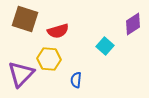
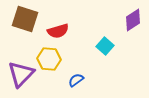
purple diamond: moved 4 px up
blue semicircle: rotated 49 degrees clockwise
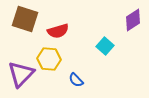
blue semicircle: rotated 98 degrees counterclockwise
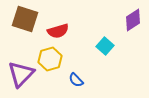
yellow hexagon: moved 1 px right; rotated 20 degrees counterclockwise
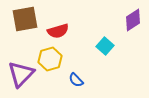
brown square: rotated 28 degrees counterclockwise
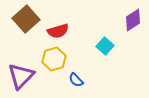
brown square: moved 1 px right; rotated 32 degrees counterclockwise
yellow hexagon: moved 4 px right
purple triangle: moved 2 px down
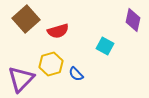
purple diamond: rotated 45 degrees counterclockwise
cyan square: rotated 12 degrees counterclockwise
yellow hexagon: moved 3 px left, 5 px down
purple triangle: moved 3 px down
blue semicircle: moved 6 px up
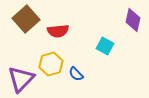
red semicircle: rotated 10 degrees clockwise
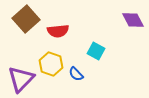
purple diamond: rotated 40 degrees counterclockwise
cyan square: moved 9 px left, 5 px down
yellow hexagon: rotated 25 degrees counterclockwise
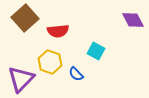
brown square: moved 1 px left, 1 px up
yellow hexagon: moved 1 px left, 2 px up
